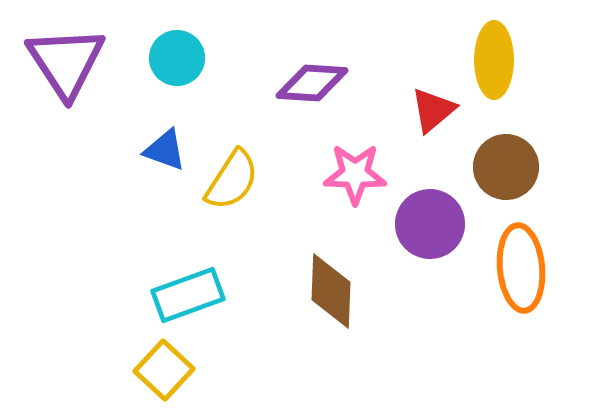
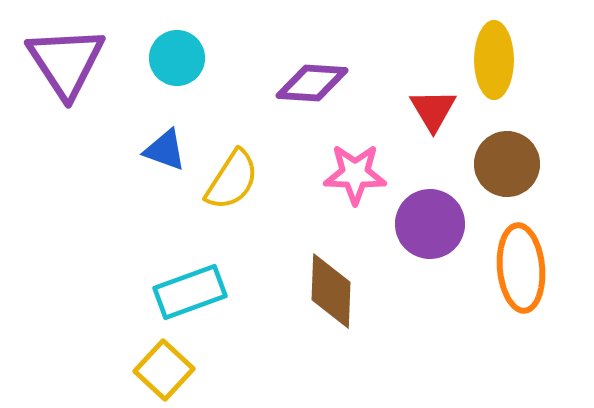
red triangle: rotated 21 degrees counterclockwise
brown circle: moved 1 px right, 3 px up
cyan rectangle: moved 2 px right, 3 px up
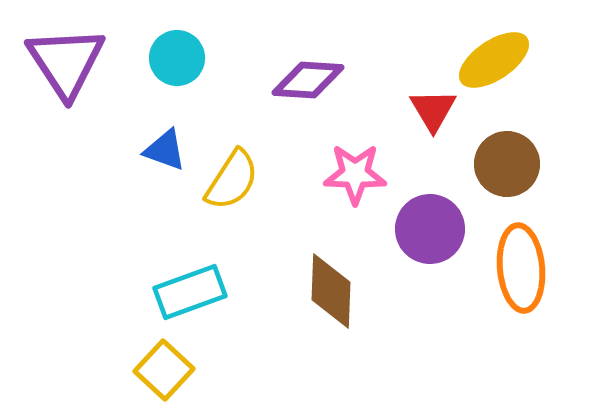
yellow ellipse: rotated 56 degrees clockwise
purple diamond: moved 4 px left, 3 px up
purple circle: moved 5 px down
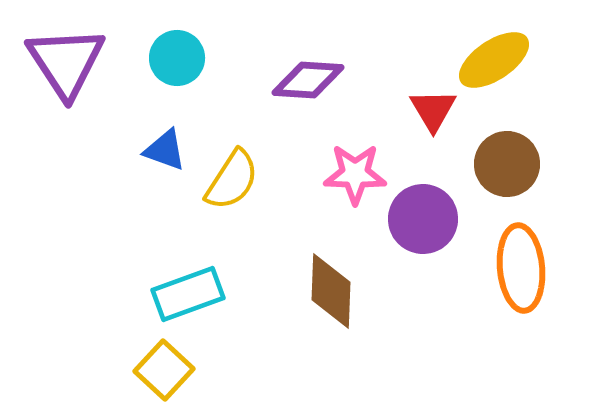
purple circle: moved 7 px left, 10 px up
cyan rectangle: moved 2 px left, 2 px down
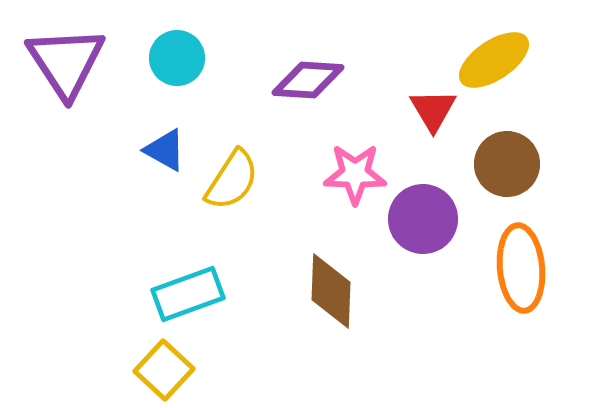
blue triangle: rotated 9 degrees clockwise
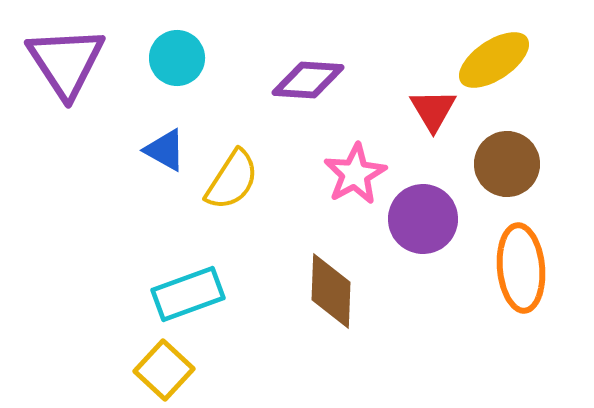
pink star: rotated 30 degrees counterclockwise
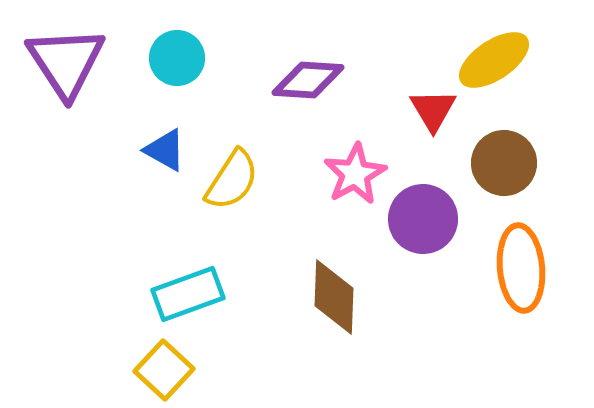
brown circle: moved 3 px left, 1 px up
brown diamond: moved 3 px right, 6 px down
